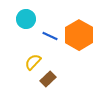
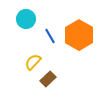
blue line: rotated 35 degrees clockwise
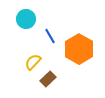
orange hexagon: moved 14 px down
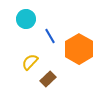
yellow semicircle: moved 3 px left
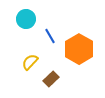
brown rectangle: moved 3 px right
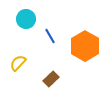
orange hexagon: moved 6 px right, 3 px up
yellow semicircle: moved 12 px left, 1 px down
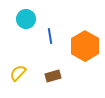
blue line: rotated 21 degrees clockwise
yellow semicircle: moved 10 px down
brown rectangle: moved 2 px right, 3 px up; rotated 28 degrees clockwise
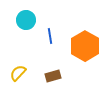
cyan circle: moved 1 px down
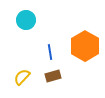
blue line: moved 16 px down
yellow semicircle: moved 4 px right, 4 px down
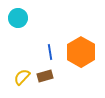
cyan circle: moved 8 px left, 2 px up
orange hexagon: moved 4 px left, 6 px down
brown rectangle: moved 8 px left
